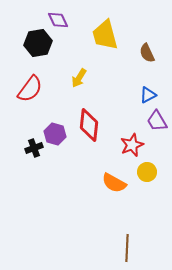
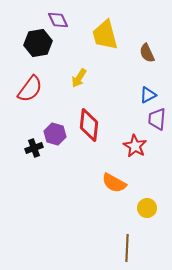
purple trapezoid: moved 2 px up; rotated 35 degrees clockwise
red star: moved 3 px right, 1 px down; rotated 20 degrees counterclockwise
yellow circle: moved 36 px down
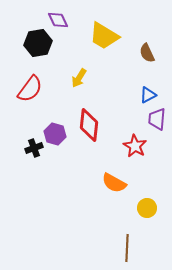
yellow trapezoid: moved 1 px left, 1 px down; rotated 44 degrees counterclockwise
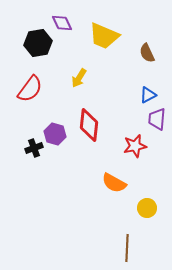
purple diamond: moved 4 px right, 3 px down
yellow trapezoid: rotated 8 degrees counterclockwise
red star: rotated 30 degrees clockwise
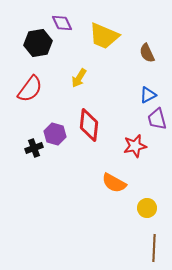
purple trapezoid: rotated 20 degrees counterclockwise
brown line: moved 27 px right
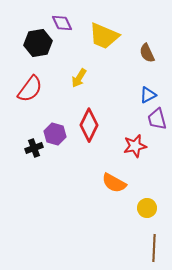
red diamond: rotated 20 degrees clockwise
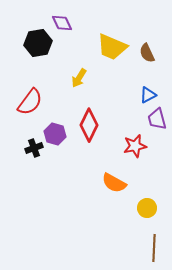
yellow trapezoid: moved 8 px right, 11 px down
red semicircle: moved 13 px down
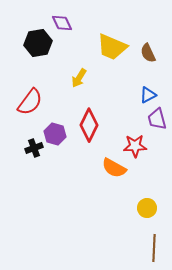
brown semicircle: moved 1 px right
red star: rotated 10 degrees clockwise
orange semicircle: moved 15 px up
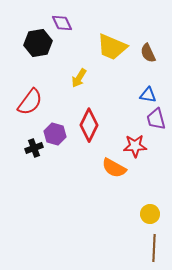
blue triangle: rotated 36 degrees clockwise
purple trapezoid: moved 1 px left
yellow circle: moved 3 px right, 6 px down
